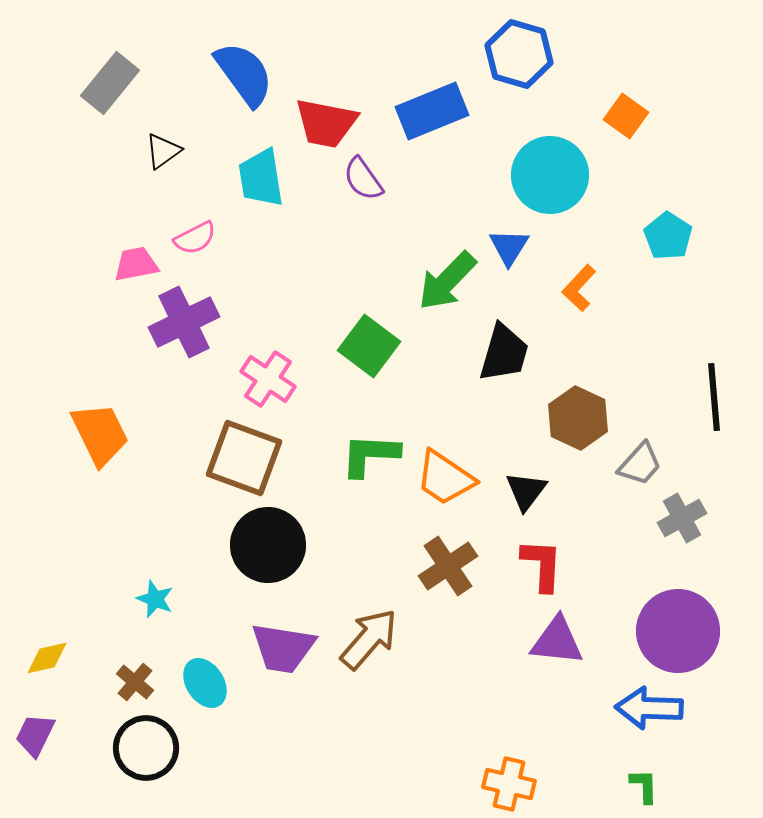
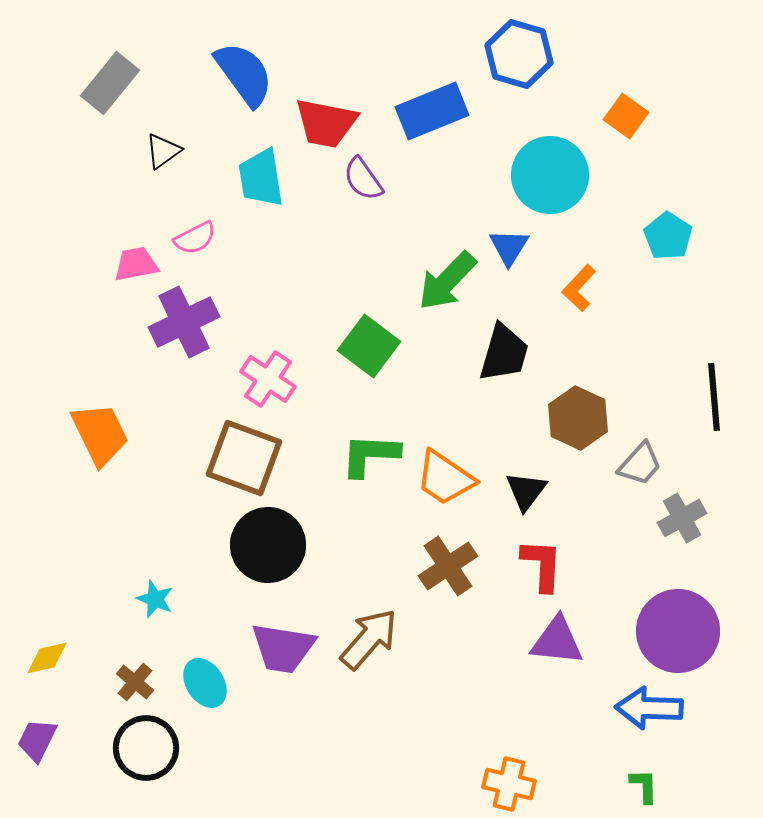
purple trapezoid at (35, 735): moved 2 px right, 5 px down
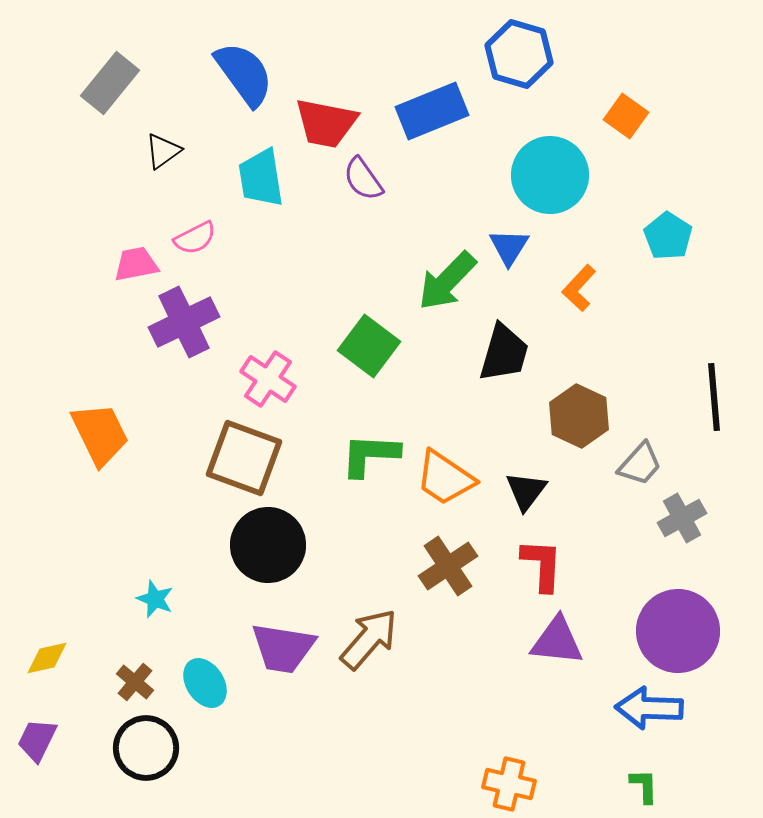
brown hexagon at (578, 418): moved 1 px right, 2 px up
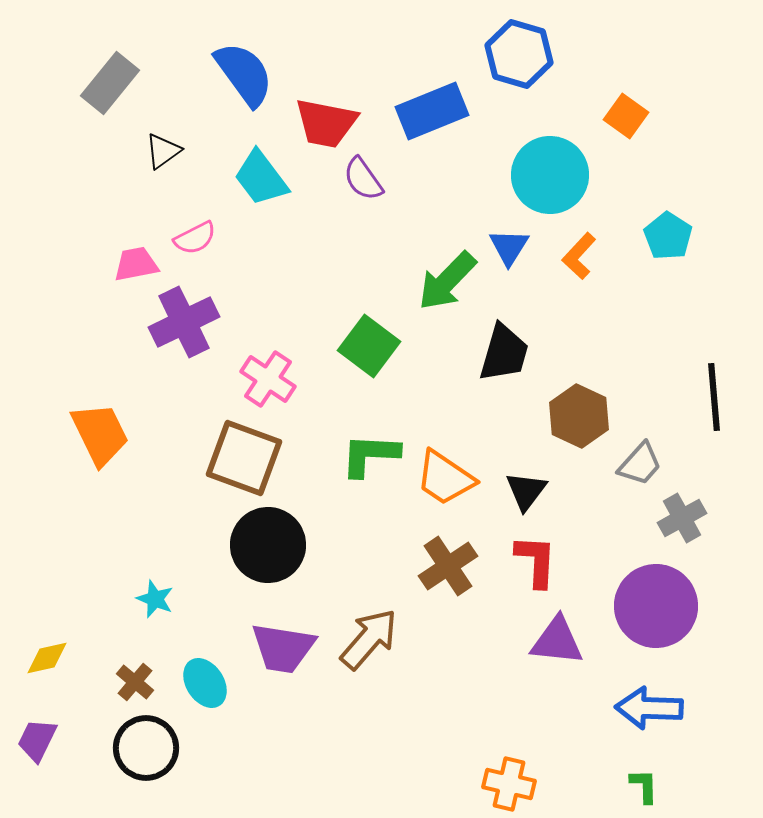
cyan trapezoid at (261, 178): rotated 28 degrees counterclockwise
orange L-shape at (579, 288): moved 32 px up
red L-shape at (542, 565): moved 6 px left, 4 px up
purple circle at (678, 631): moved 22 px left, 25 px up
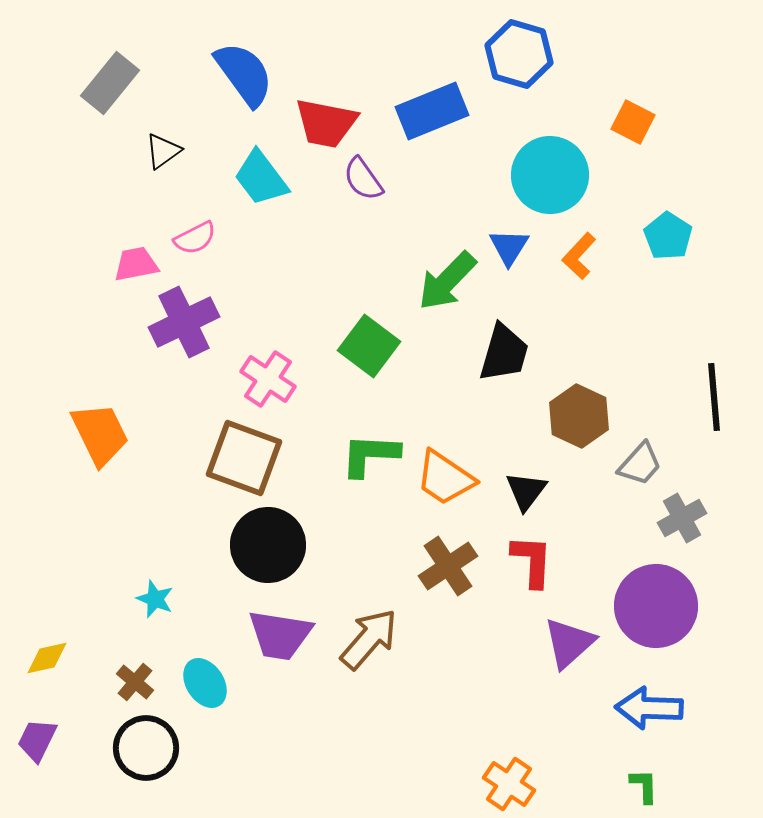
orange square at (626, 116): moved 7 px right, 6 px down; rotated 9 degrees counterclockwise
red L-shape at (536, 561): moved 4 px left
purple triangle at (557, 641): moved 12 px right, 2 px down; rotated 48 degrees counterclockwise
purple trapezoid at (283, 648): moved 3 px left, 13 px up
orange cross at (509, 784): rotated 21 degrees clockwise
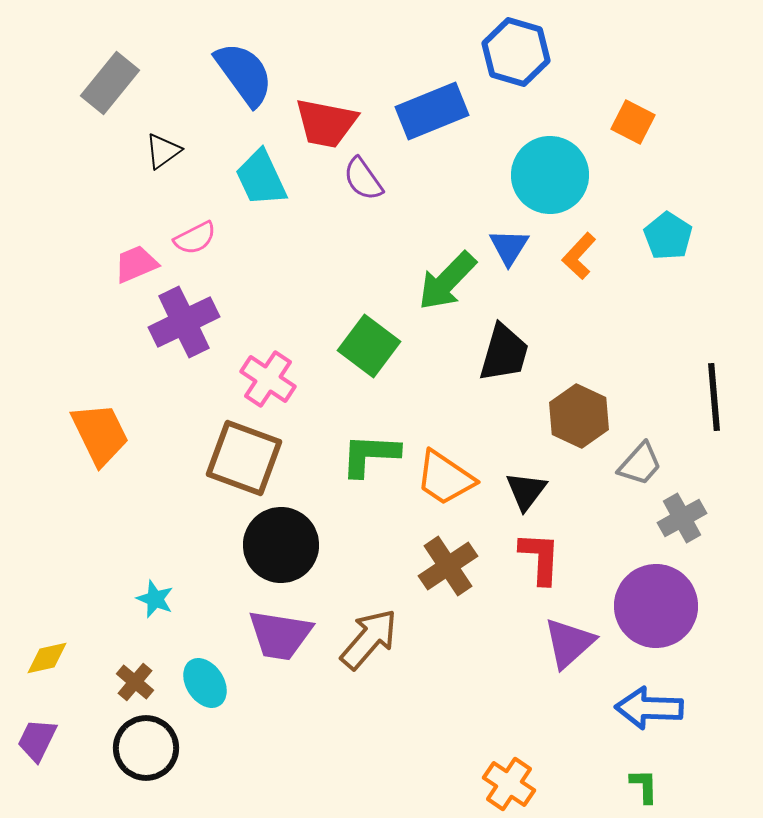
blue hexagon at (519, 54): moved 3 px left, 2 px up
cyan trapezoid at (261, 178): rotated 12 degrees clockwise
pink trapezoid at (136, 264): rotated 12 degrees counterclockwise
black circle at (268, 545): moved 13 px right
red L-shape at (532, 561): moved 8 px right, 3 px up
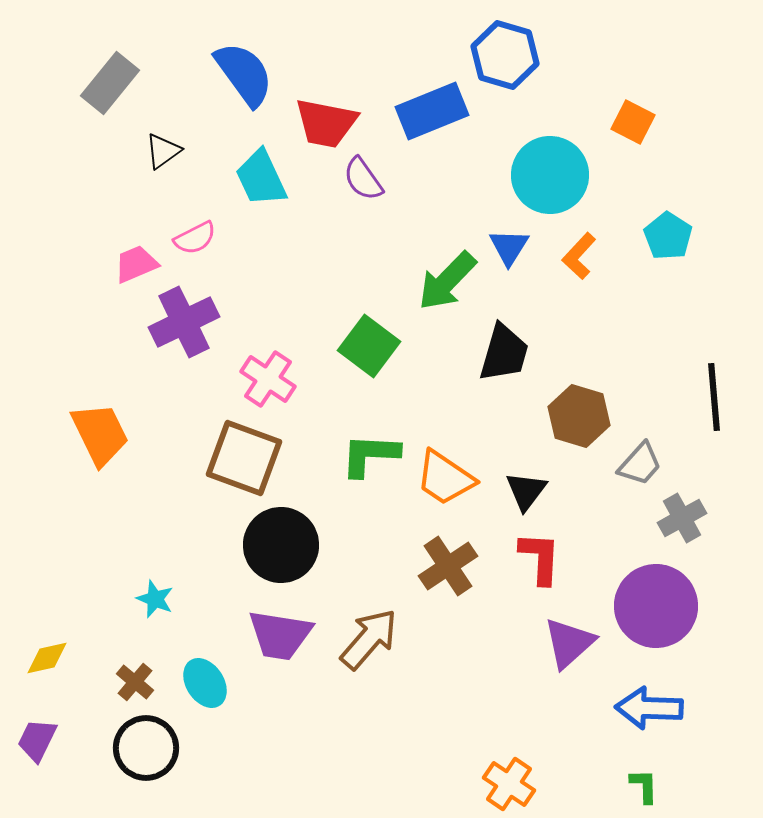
blue hexagon at (516, 52): moved 11 px left, 3 px down
brown hexagon at (579, 416): rotated 8 degrees counterclockwise
